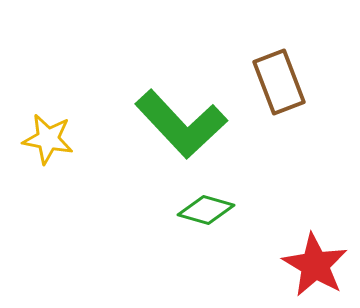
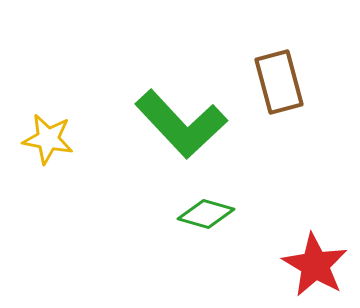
brown rectangle: rotated 6 degrees clockwise
green diamond: moved 4 px down
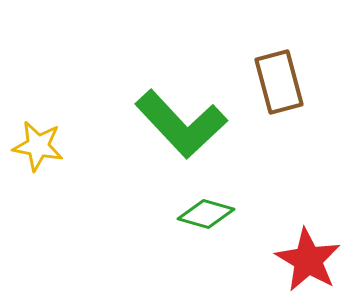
yellow star: moved 10 px left, 7 px down
red star: moved 7 px left, 5 px up
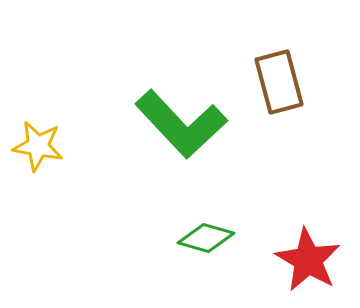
green diamond: moved 24 px down
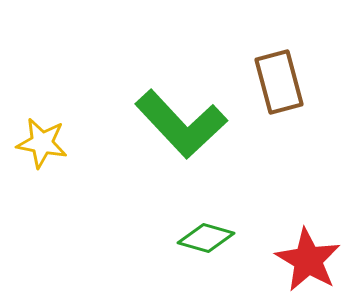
yellow star: moved 4 px right, 3 px up
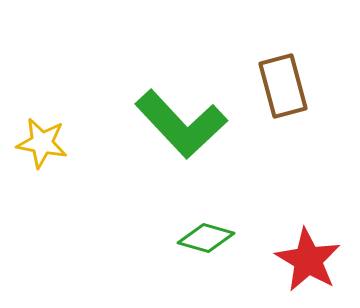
brown rectangle: moved 4 px right, 4 px down
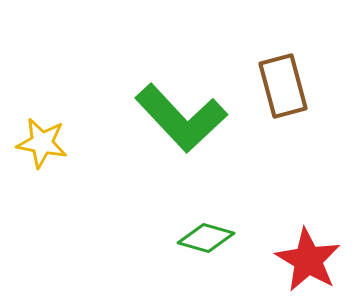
green L-shape: moved 6 px up
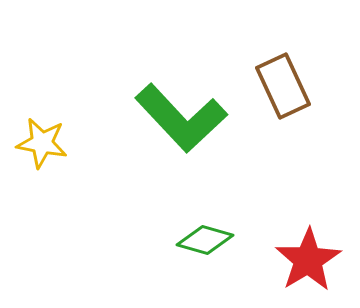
brown rectangle: rotated 10 degrees counterclockwise
green diamond: moved 1 px left, 2 px down
red star: rotated 10 degrees clockwise
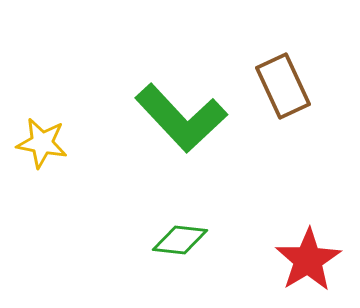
green diamond: moved 25 px left; rotated 10 degrees counterclockwise
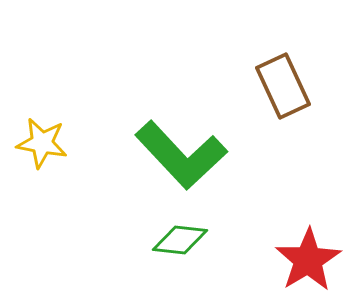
green L-shape: moved 37 px down
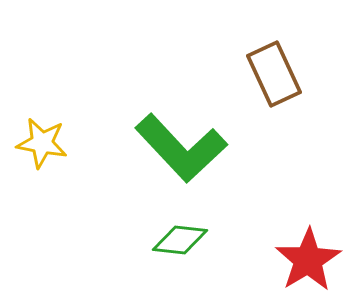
brown rectangle: moved 9 px left, 12 px up
green L-shape: moved 7 px up
